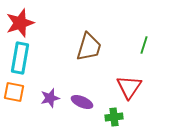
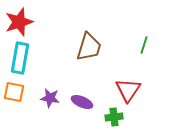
red star: moved 1 px left, 1 px up
red triangle: moved 1 px left, 3 px down
purple star: rotated 24 degrees clockwise
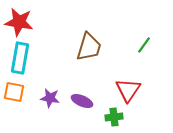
red star: rotated 28 degrees clockwise
green line: rotated 18 degrees clockwise
purple ellipse: moved 1 px up
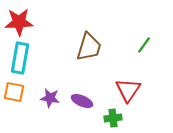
red star: rotated 12 degrees counterclockwise
green cross: moved 1 px left, 1 px down
